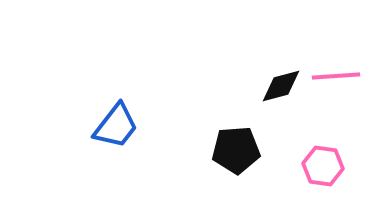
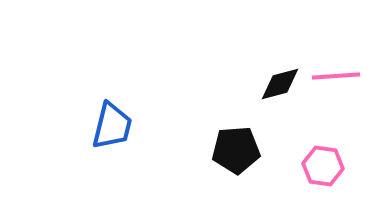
black diamond: moved 1 px left, 2 px up
blue trapezoid: moved 4 px left; rotated 24 degrees counterclockwise
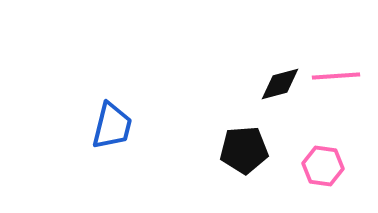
black pentagon: moved 8 px right
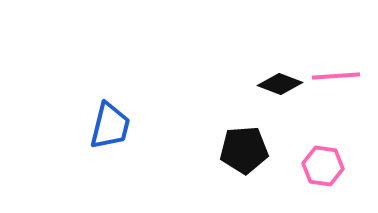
black diamond: rotated 36 degrees clockwise
blue trapezoid: moved 2 px left
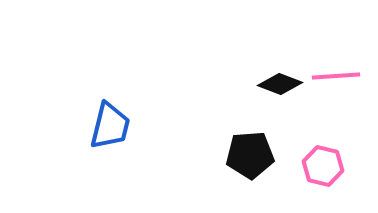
black pentagon: moved 6 px right, 5 px down
pink hexagon: rotated 6 degrees clockwise
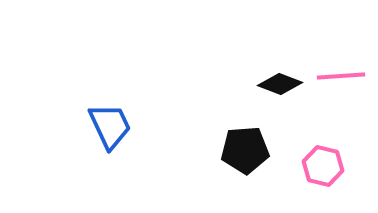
pink line: moved 5 px right
blue trapezoid: rotated 39 degrees counterclockwise
black pentagon: moved 5 px left, 5 px up
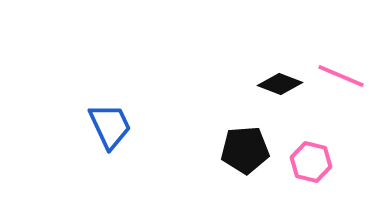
pink line: rotated 27 degrees clockwise
pink hexagon: moved 12 px left, 4 px up
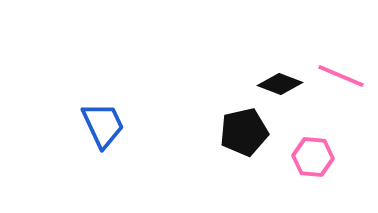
blue trapezoid: moved 7 px left, 1 px up
black pentagon: moved 1 px left, 18 px up; rotated 9 degrees counterclockwise
pink hexagon: moved 2 px right, 5 px up; rotated 9 degrees counterclockwise
